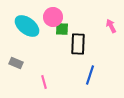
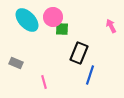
cyan ellipse: moved 6 px up; rotated 10 degrees clockwise
black rectangle: moved 1 px right, 9 px down; rotated 20 degrees clockwise
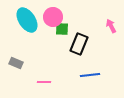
cyan ellipse: rotated 10 degrees clockwise
black rectangle: moved 9 px up
blue line: rotated 66 degrees clockwise
pink line: rotated 72 degrees counterclockwise
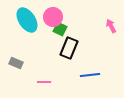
green square: moved 2 px left; rotated 24 degrees clockwise
black rectangle: moved 10 px left, 4 px down
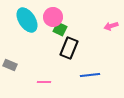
pink arrow: rotated 80 degrees counterclockwise
gray rectangle: moved 6 px left, 2 px down
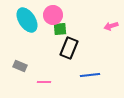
pink circle: moved 2 px up
green square: rotated 32 degrees counterclockwise
gray rectangle: moved 10 px right, 1 px down
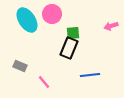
pink circle: moved 1 px left, 1 px up
green square: moved 13 px right, 4 px down
pink line: rotated 48 degrees clockwise
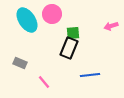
gray rectangle: moved 3 px up
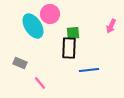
pink circle: moved 2 px left
cyan ellipse: moved 6 px right, 6 px down
pink arrow: rotated 48 degrees counterclockwise
black rectangle: rotated 20 degrees counterclockwise
blue line: moved 1 px left, 5 px up
pink line: moved 4 px left, 1 px down
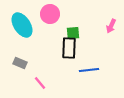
cyan ellipse: moved 11 px left, 1 px up
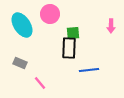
pink arrow: rotated 24 degrees counterclockwise
